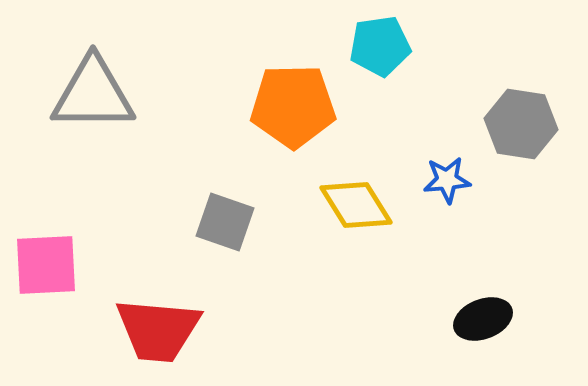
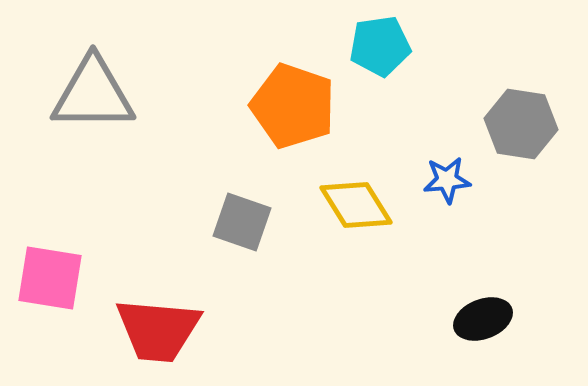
orange pentagon: rotated 20 degrees clockwise
gray square: moved 17 px right
pink square: moved 4 px right, 13 px down; rotated 12 degrees clockwise
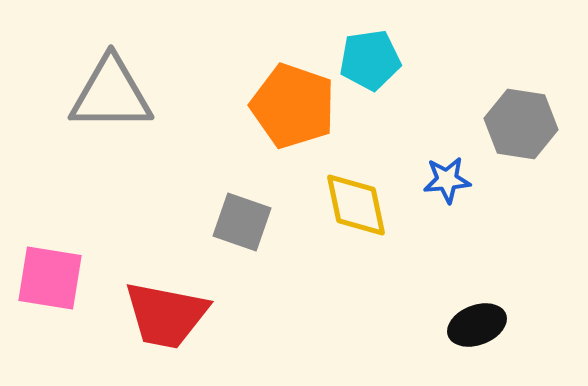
cyan pentagon: moved 10 px left, 14 px down
gray triangle: moved 18 px right
yellow diamond: rotated 20 degrees clockwise
black ellipse: moved 6 px left, 6 px down
red trapezoid: moved 8 px right, 15 px up; rotated 6 degrees clockwise
